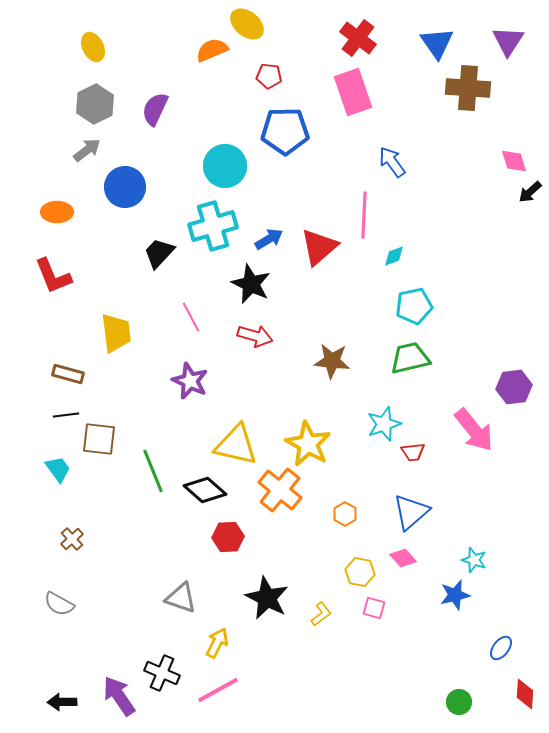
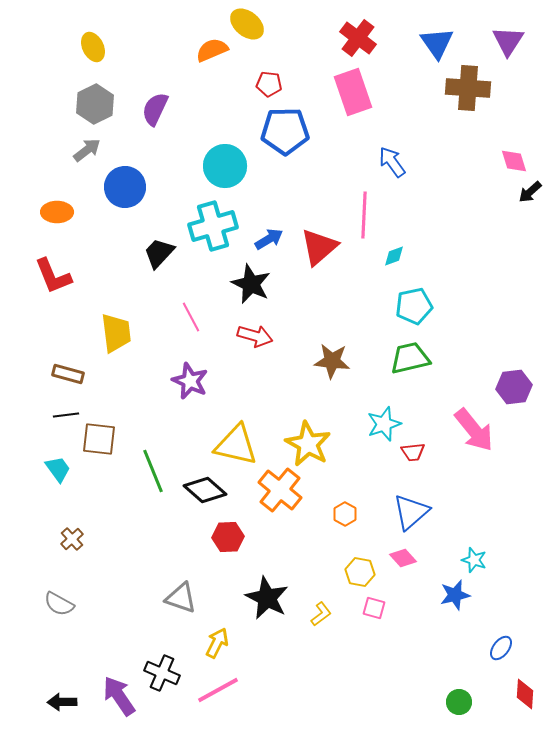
red pentagon at (269, 76): moved 8 px down
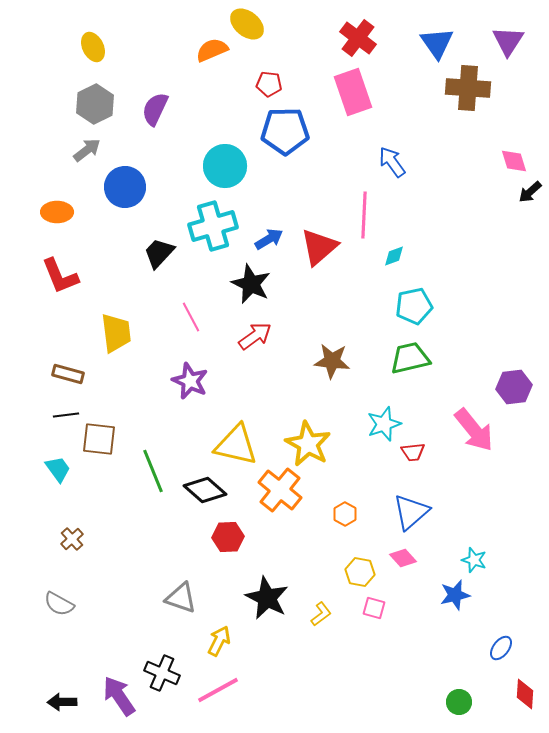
red L-shape at (53, 276): moved 7 px right
red arrow at (255, 336): rotated 52 degrees counterclockwise
yellow arrow at (217, 643): moved 2 px right, 2 px up
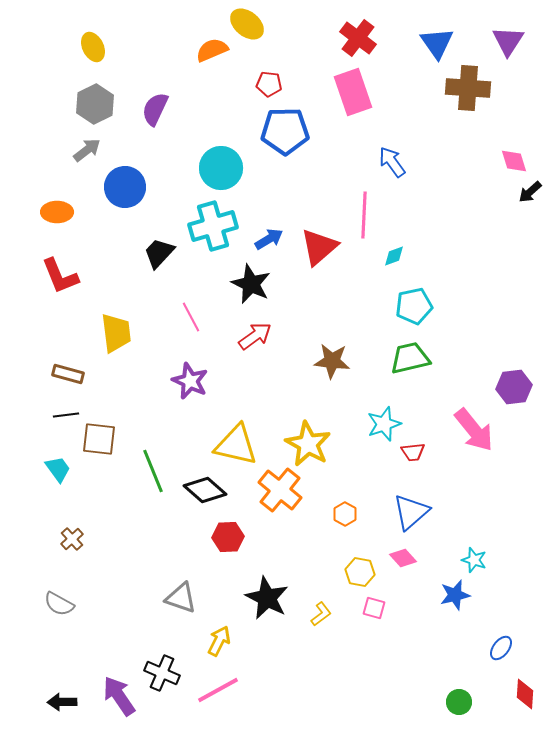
cyan circle at (225, 166): moved 4 px left, 2 px down
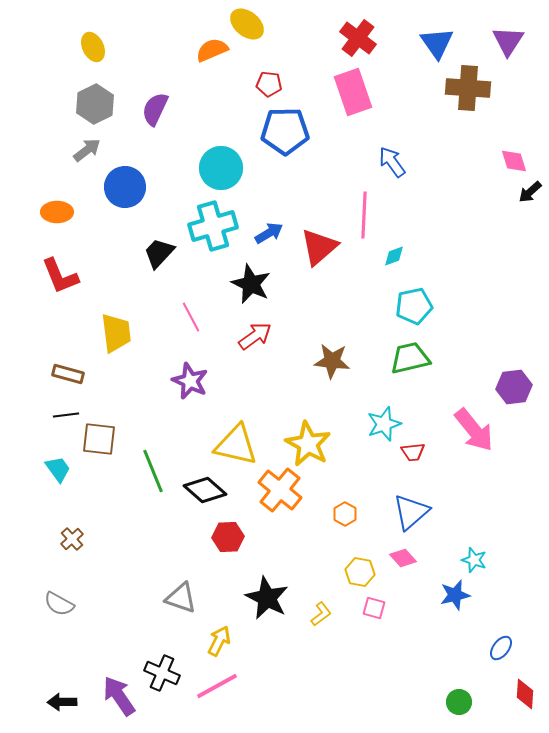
blue arrow at (269, 239): moved 6 px up
pink line at (218, 690): moved 1 px left, 4 px up
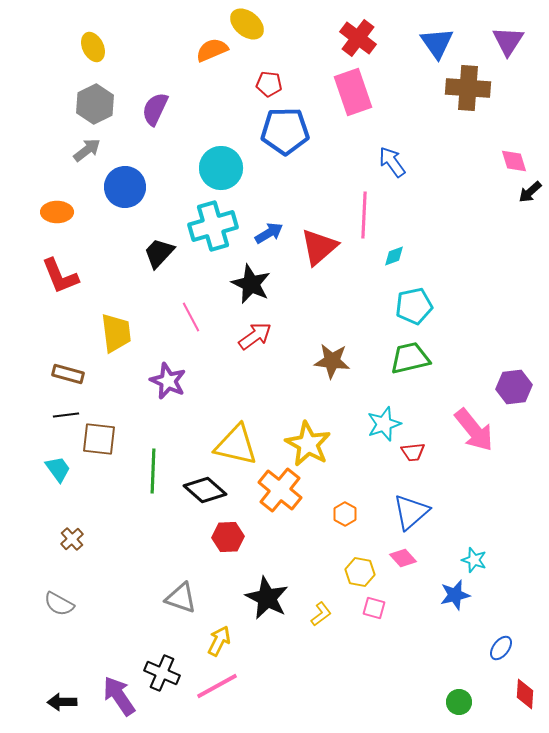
purple star at (190, 381): moved 22 px left
green line at (153, 471): rotated 24 degrees clockwise
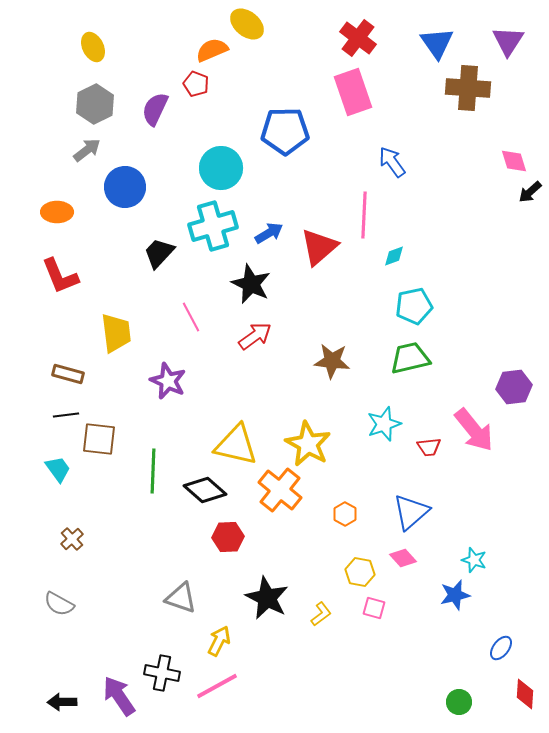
red pentagon at (269, 84): moved 73 px left; rotated 15 degrees clockwise
red trapezoid at (413, 452): moved 16 px right, 5 px up
black cross at (162, 673): rotated 12 degrees counterclockwise
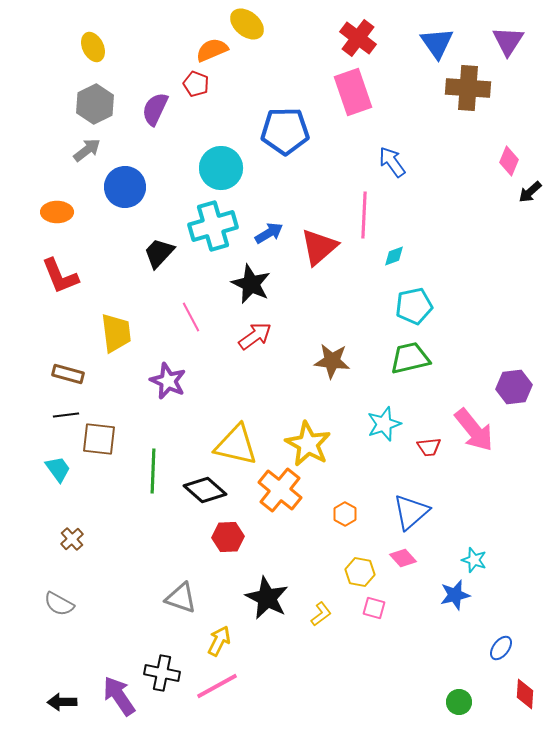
pink diamond at (514, 161): moved 5 px left; rotated 40 degrees clockwise
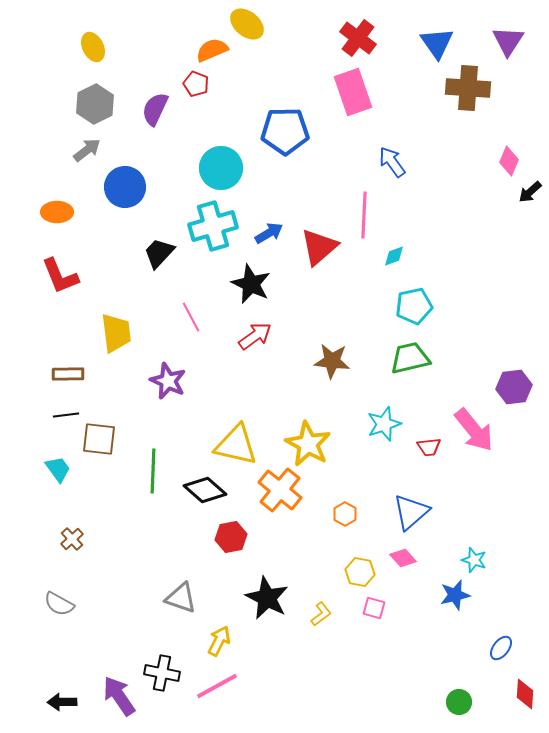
brown rectangle at (68, 374): rotated 16 degrees counterclockwise
red hexagon at (228, 537): moved 3 px right; rotated 8 degrees counterclockwise
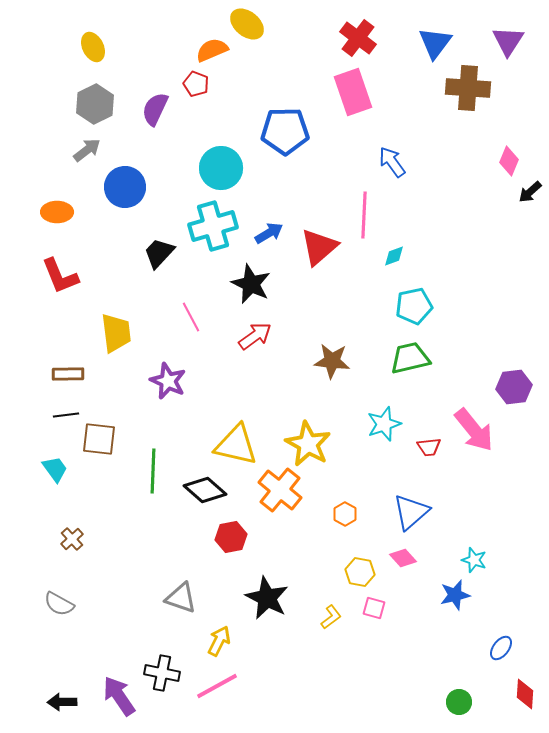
blue triangle at (437, 43): moved 2 px left; rotated 12 degrees clockwise
cyan trapezoid at (58, 469): moved 3 px left
yellow L-shape at (321, 614): moved 10 px right, 3 px down
